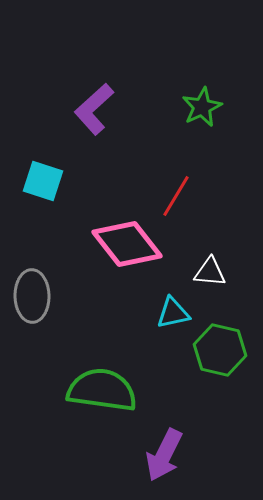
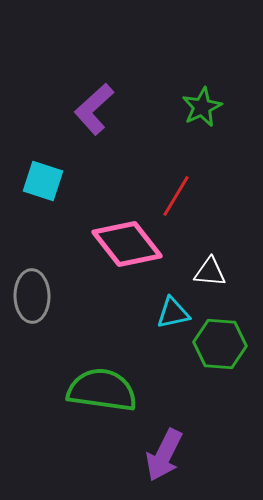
green hexagon: moved 6 px up; rotated 9 degrees counterclockwise
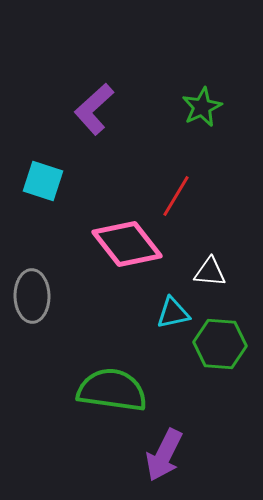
green semicircle: moved 10 px right
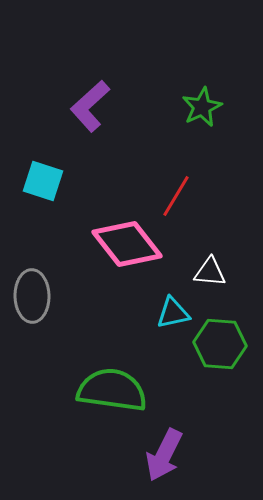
purple L-shape: moved 4 px left, 3 px up
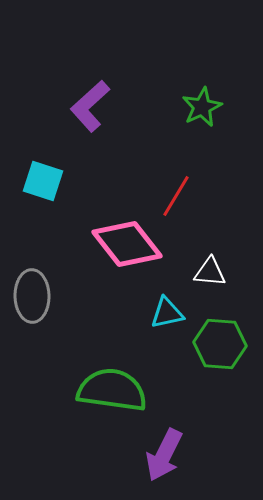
cyan triangle: moved 6 px left
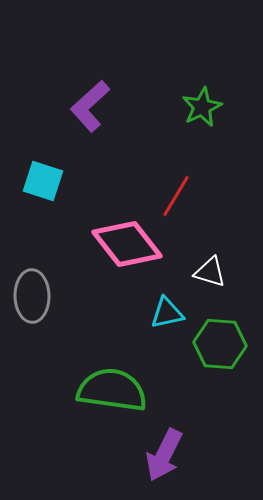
white triangle: rotated 12 degrees clockwise
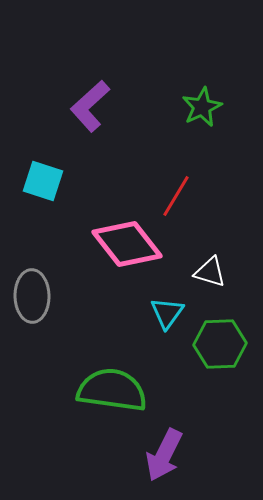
cyan triangle: rotated 42 degrees counterclockwise
green hexagon: rotated 6 degrees counterclockwise
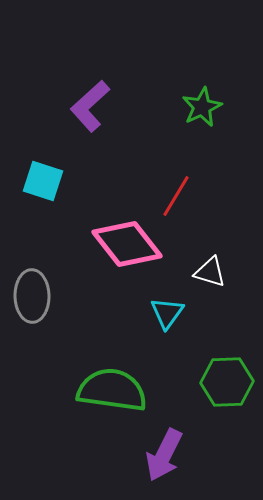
green hexagon: moved 7 px right, 38 px down
